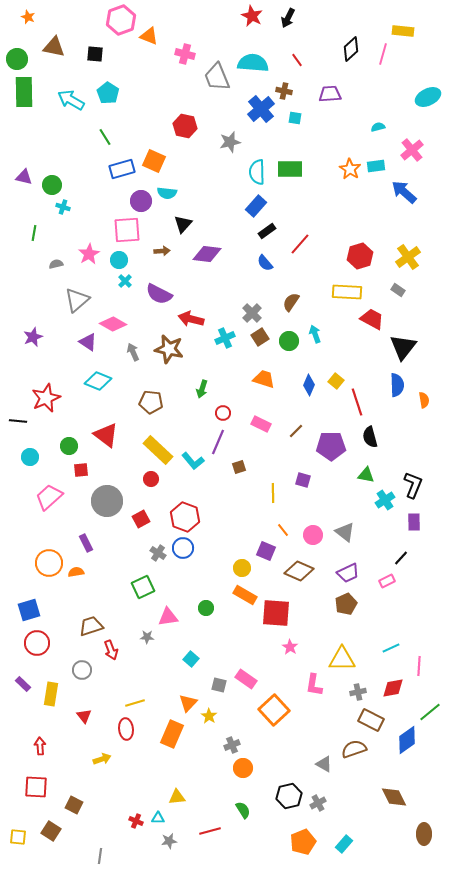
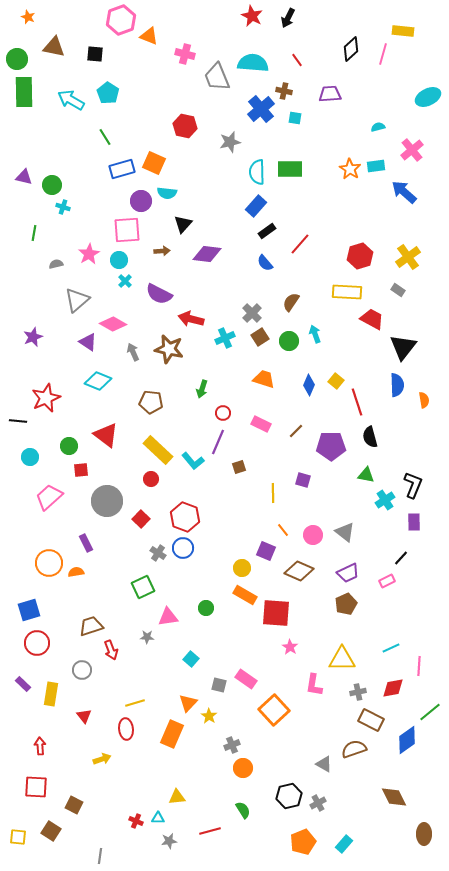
orange square at (154, 161): moved 2 px down
red square at (141, 519): rotated 18 degrees counterclockwise
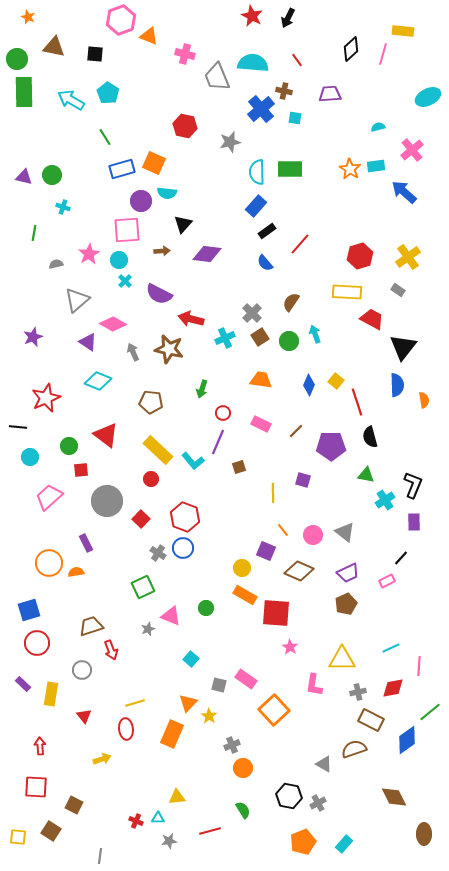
green circle at (52, 185): moved 10 px up
orange trapezoid at (264, 379): moved 3 px left, 1 px down; rotated 10 degrees counterclockwise
black line at (18, 421): moved 6 px down
pink triangle at (168, 617): moved 3 px right, 1 px up; rotated 30 degrees clockwise
gray star at (147, 637): moved 1 px right, 8 px up; rotated 24 degrees counterclockwise
black hexagon at (289, 796): rotated 25 degrees clockwise
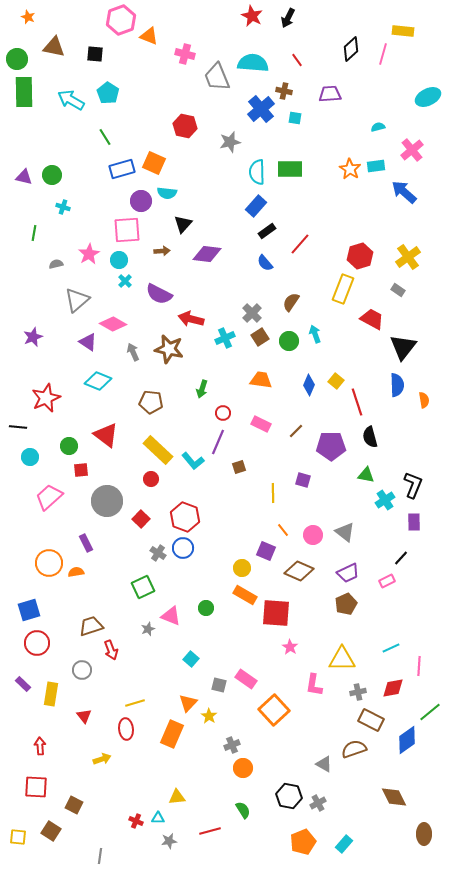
yellow rectangle at (347, 292): moved 4 px left, 3 px up; rotated 72 degrees counterclockwise
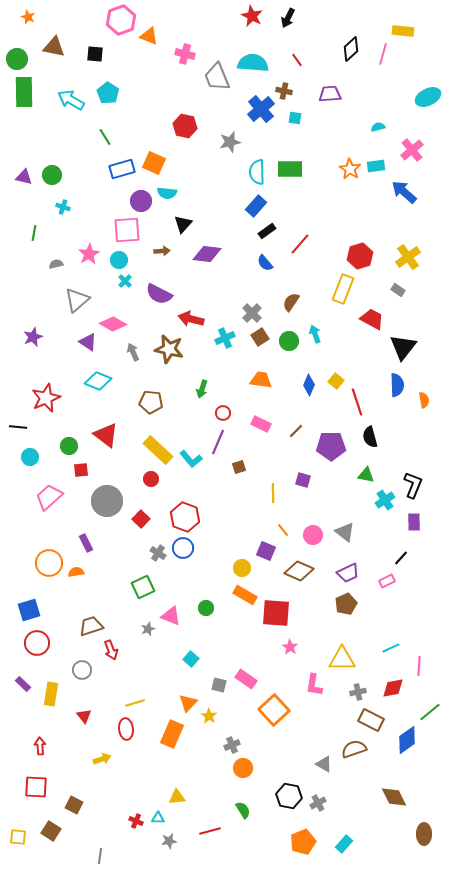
cyan L-shape at (193, 461): moved 2 px left, 2 px up
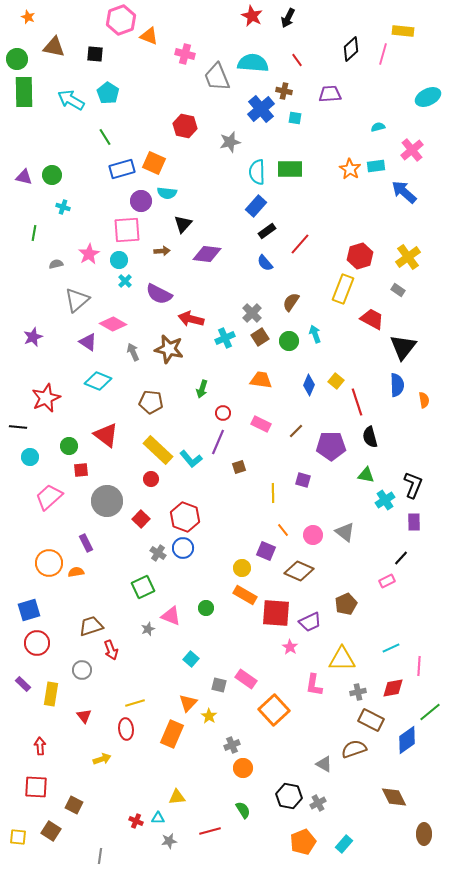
purple trapezoid at (348, 573): moved 38 px left, 49 px down
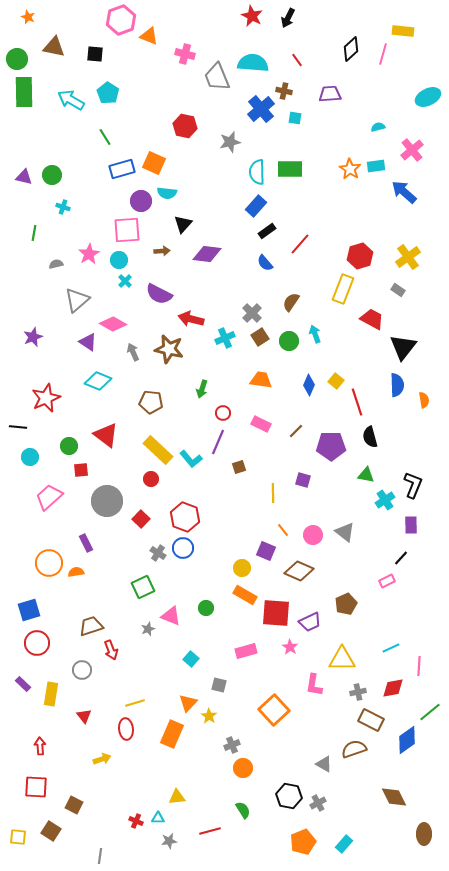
purple rectangle at (414, 522): moved 3 px left, 3 px down
pink rectangle at (246, 679): moved 28 px up; rotated 50 degrees counterclockwise
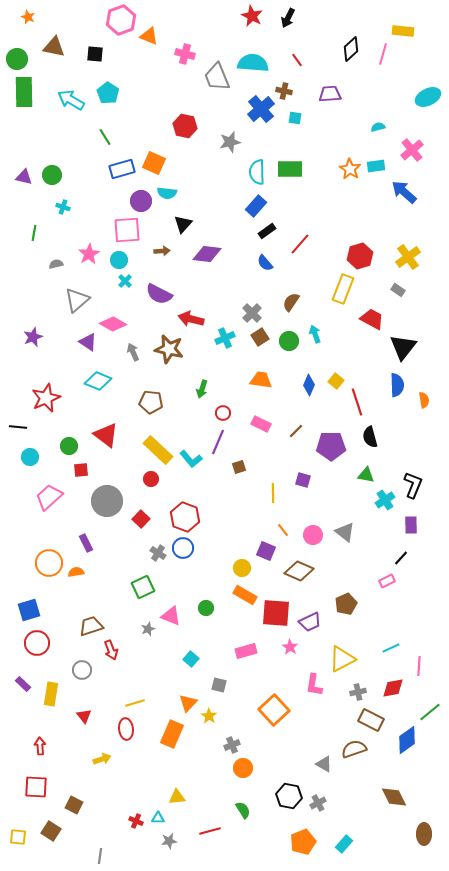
yellow triangle at (342, 659): rotated 28 degrees counterclockwise
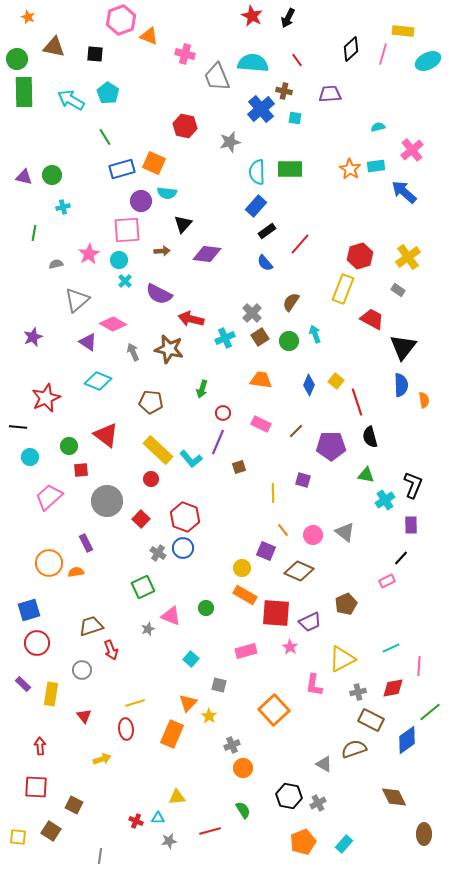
cyan ellipse at (428, 97): moved 36 px up
cyan cross at (63, 207): rotated 32 degrees counterclockwise
blue semicircle at (397, 385): moved 4 px right
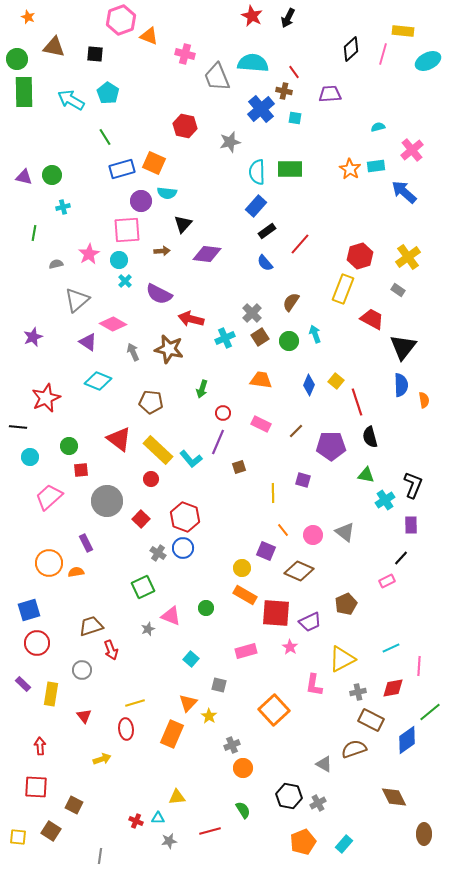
red line at (297, 60): moved 3 px left, 12 px down
red triangle at (106, 435): moved 13 px right, 4 px down
